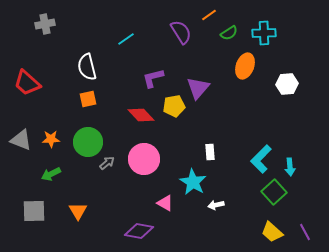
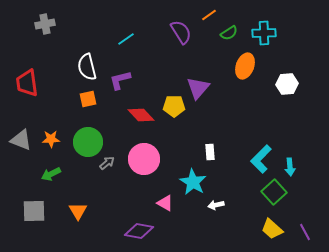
purple L-shape: moved 33 px left, 2 px down
red trapezoid: rotated 40 degrees clockwise
yellow pentagon: rotated 10 degrees clockwise
yellow trapezoid: moved 3 px up
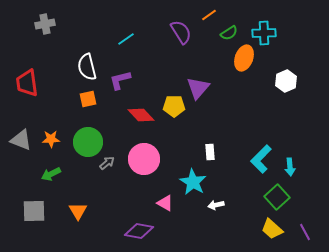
orange ellipse: moved 1 px left, 8 px up
white hexagon: moved 1 px left, 3 px up; rotated 20 degrees counterclockwise
green square: moved 3 px right, 5 px down
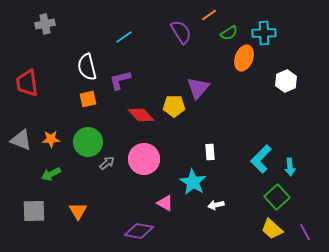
cyan line: moved 2 px left, 2 px up
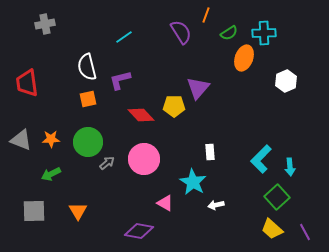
orange line: moved 3 px left; rotated 35 degrees counterclockwise
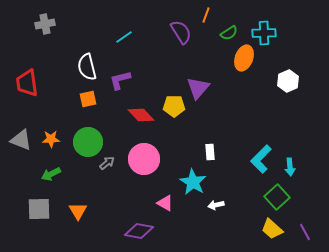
white hexagon: moved 2 px right
gray square: moved 5 px right, 2 px up
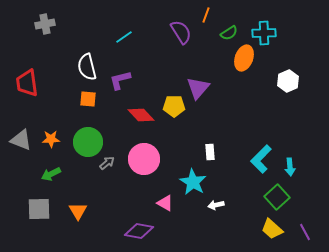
orange square: rotated 18 degrees clockwise
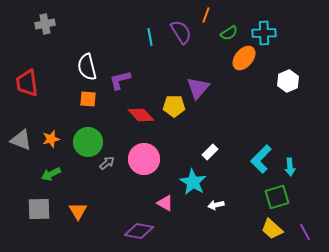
cyan line: moved 26 px right; rotated 66 degrees counterclockwise
orange ellipse: rotated 20 degrees clockwise
orange star: rotated 12 degrees counterclockwise
white rectangle: rotated 49 degrees clockwise
green square: rotated 25 degrees clockwise
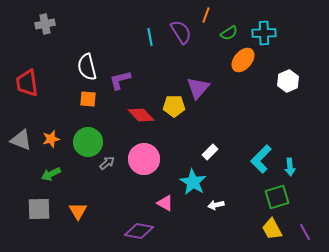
orange ellipse: moved 1 px left, 2 px down
yellow trapezoid: rotated 20 degrees clockwise
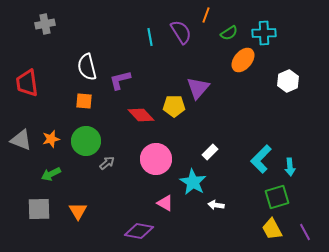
orange square: moved 4 px left, 2 px down
green circle: moved 2 px left, 1 px up
pink circle: moved 12 px right
white arrow: rotated 21 degrees clockwise
